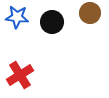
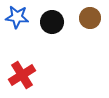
brown circle: moved 5 px down
red cross: moved 2 px right
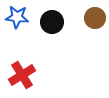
brown circle: moved 5 px right
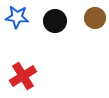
black circle: moved 3 px right, 1 px up
red cross: moved 1 px right, 1 px down
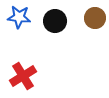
blue star: moved 2 px right
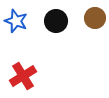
blue star: moved 3 px left, 4 px down; rotated 15 degrees clockwise
black circle: moved 1 px right
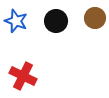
red cross: rotated 32 degrees counterclockwise
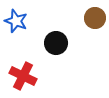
black circle: moved 22 px down
